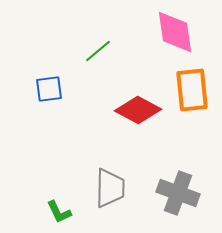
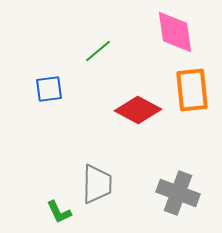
gray trapezoid: moved 13 px left, 4 px up
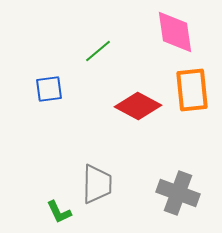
red diamond: moved 4 px up
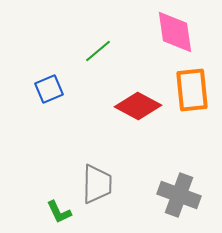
blue square: rotated 16 degrees counterclockwise
gray cross: moved 1 px right, 2 px down
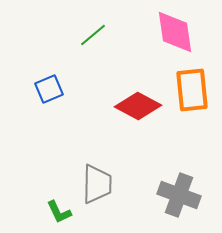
green line: moved 5 px left, 16 px up
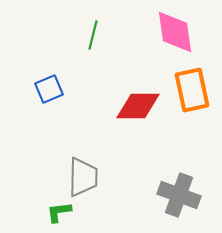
green line: rotated 36 degrees counterclockwise
orange rectangle: rotated 6 degrees counterclockwise
red diamond: rotated 27 degrees counterclockwise
gray trapezoid: moved 14 px left, 7 px up
green L-shape: rotated 108 degrees clockwise
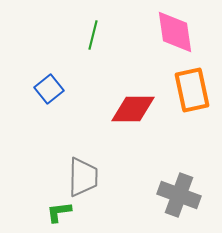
blue square: rotated 16 degrees counterclockwise
red diamond: moved 5 px left, 3 px down
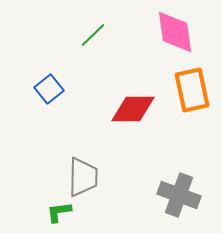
green line: rotated 32 degrees clockwise
